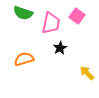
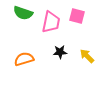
pink square: rotated 21 degrees counterclockwise
pink trapezoid: moved 1 px up
black star: moved 4 px down; rotated 24 degrees clockwise
yellow arrow: moved 17 px up
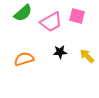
green semicircle: rotated 60 degrees counterclockwise
pink trapezoid: rotated 50 degrees clockwise
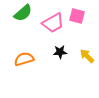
pink trapezoid: moved 2 px right, 1 px down
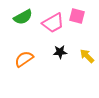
green semicircle: moved 4 px down; rotated 12 degrees clockwise
orange semicircle: rotated 18 degrees counterclockwise
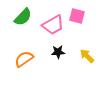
green semicircle: rotated 18 degrees counterclockwise
pink trapezoid: moved 2 px down
black star: moved 2 px left
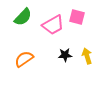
pink square: moved 1 px down
black star: moved 7 px right, 3 px down
yellow arrow: rotated 28 degrees clockwise
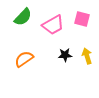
pink square: moved 5 px right, 2 px down
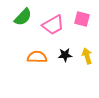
orange semicircle: moved 13 px right, 2 px up; rotated 36 degrees clockwise
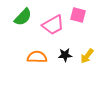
pink square: moved 4 px left, 4 px up
yellow arrow: rotated 126 degrees counterclockwise
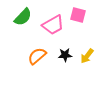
orange semicircle: moved 1 px up; rotated 42 degrees counterclockwise
